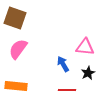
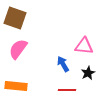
pink triangle: moved 1 px left, 1 px up
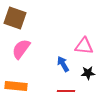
pink semicircle: moved 3 px right
black star: rotated 24 degrees clockwise
red line: moved 1 px left, 1 px down
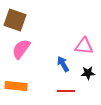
brown square: moved 2 px down
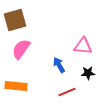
brown square: rotated 35 degrees counterclockwise
pink triangle: moved 1 px left
blue arrow: moved 4 px left, 1 px down
red line: moved 1 px right, 1 px down; rotated 24 degrees counterclockwise
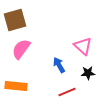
pink triangle: rotated 36 degrees clockwise
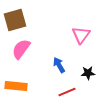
pink triangle: moved 2 px left, 11 px up; rotated 24 degrees clockwise
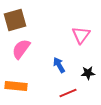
red line: moved 1 px right, 1 px down
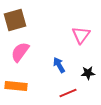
pink semicircle: moved 1 px left, 3 px down
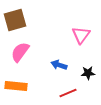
blue arrow: rotated 42 degrees counterclockwise
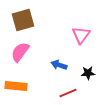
brown square: moved 8 px right
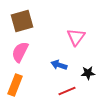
brown square: moved 1 px left, 1 px down
pink triangle: moved 5 px left, 2 px down
pink semicircle: rotated 10 degrees counterclockwise
orange rectangle: moved 1 px left, 1 px up; rotated 75 degrees counterclockwise
red line: moved 1 px left, 2 px up
